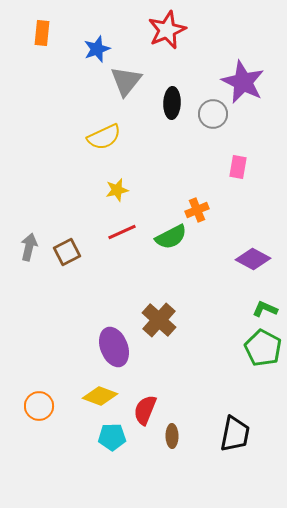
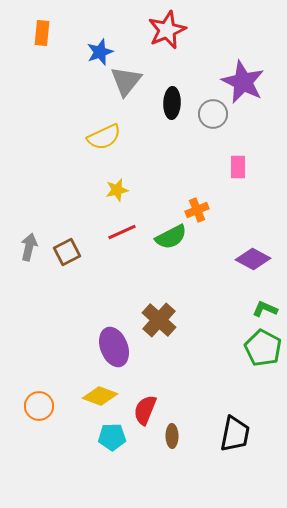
blue star: moved 3 px right, 3 px down
pink rectangle: rotated 10 degrees counterclockwise
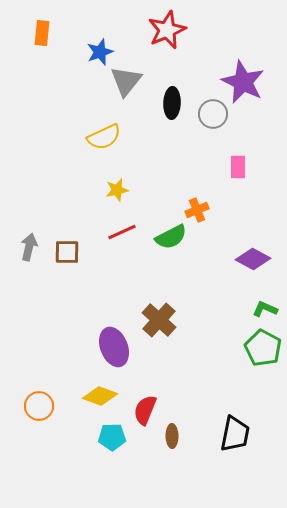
brown square: rotated 28 degrees clockwise
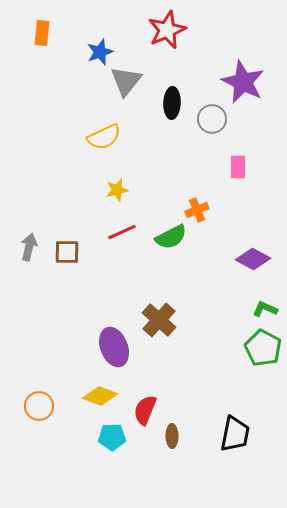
gray circle: moved 1 px left, 5 px down
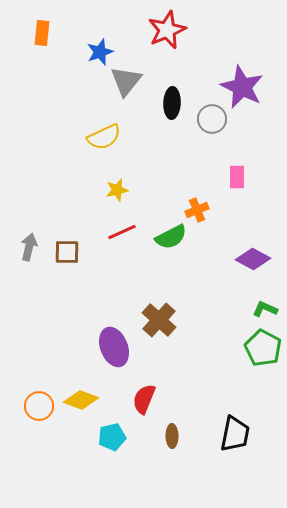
purple star: moved 1 px left, 5 px down
pink rectangle: moved 1 px left, 10 px down
yellow diamond: moved 19 px left, 4 px down
red semicircle: moved 1 px left, 11 px up
cyan pentagon: rotated 12 degrees counterclockwise
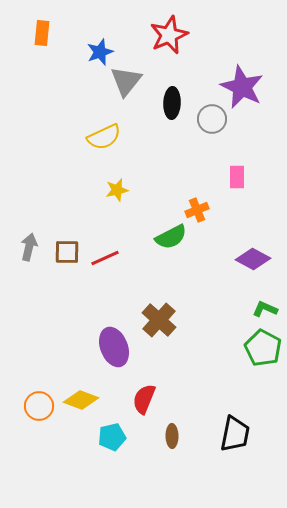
red star: moved 2 px right, 5 px down
red line: moved 17 px left, 26 px down
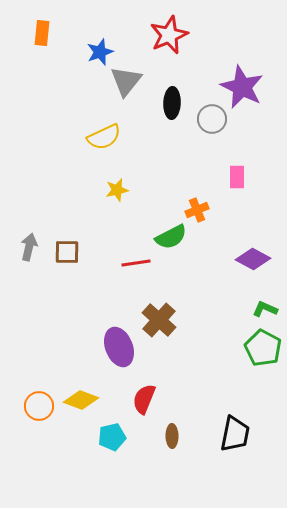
red line: moved 31 px right, 5 px down; rotated 16 degrees clockwise
purple ellipse: moved 5 px right
